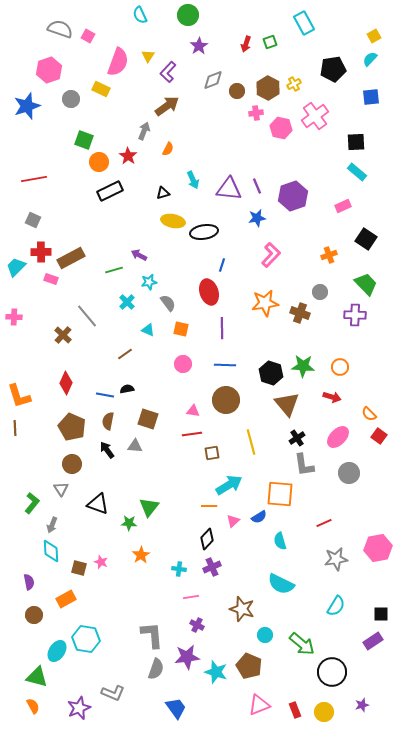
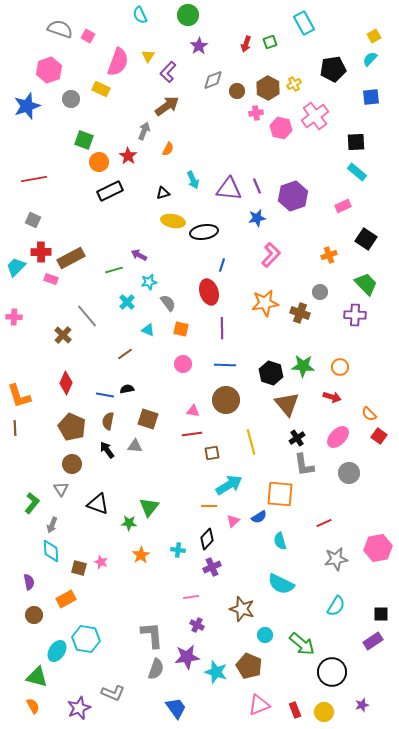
cyan cross at (179, 569): moved 1 px left, 19 px up
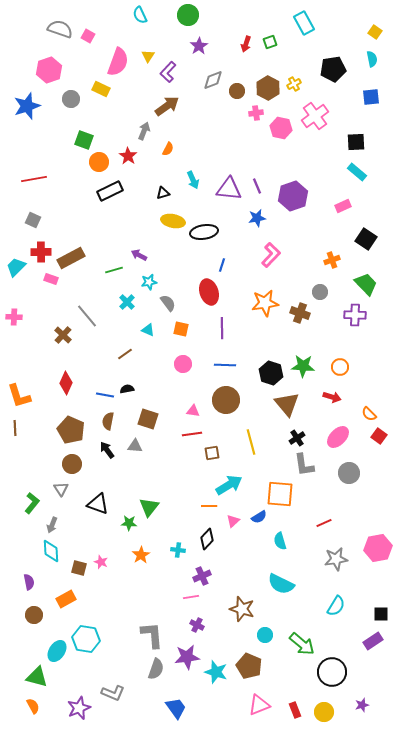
yellow square at (374, 36): moved 1 px right, 4 px up; rotated 24 degrees counterclockwise
cyan semicircle at (370, 59): moved 2 px right; rotated 126 degrees clockwise
orange cross at (329, 255): moved 3 px right, 5 px down
brown pentagon at (72, 427): moved 1 px left, 3 px down
purple cross at (212, 567): moved 10 px left, 9 px down
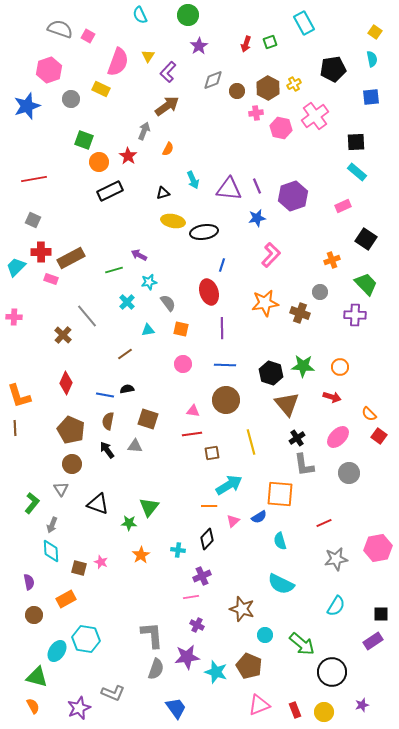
cyan triangle at (148, 330): rotated 32 degrees counterclockwise
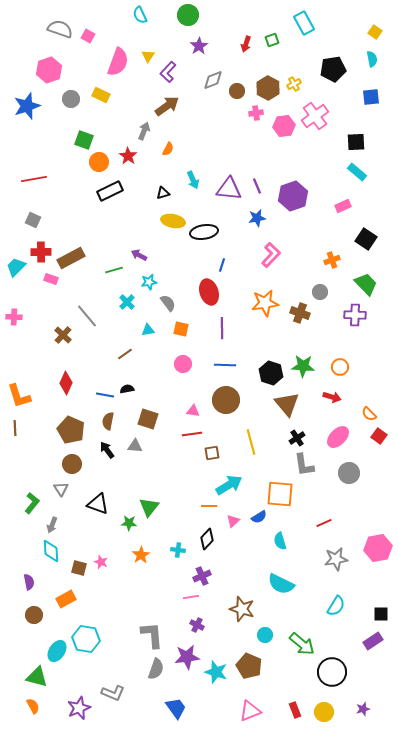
green square at (270, 42): moved 2 px right, 2 px up
yellow rectangle at (101, 89): moved 6 px down
pink hexagon at (281, 128): moved 3 px right, 2 px up; rotated 20 degrees counterclockwise
pink triangle at (259, 705): moved 9 px left, 6 px down
purple star at (362, 705): moved 1 px right, 4 px down
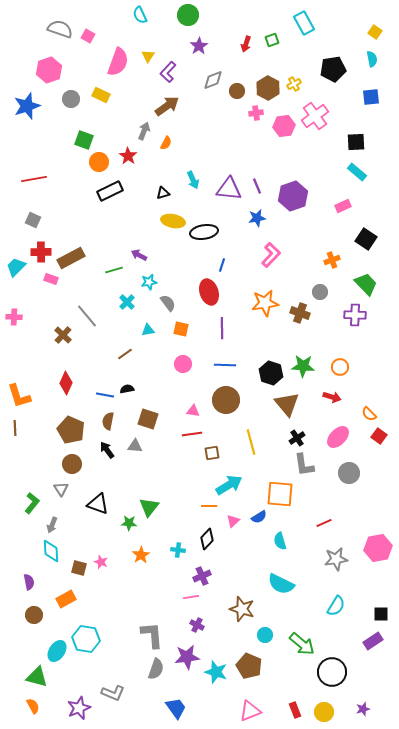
orange semicircle at (168, 149): moved 2 px left, 6 px up
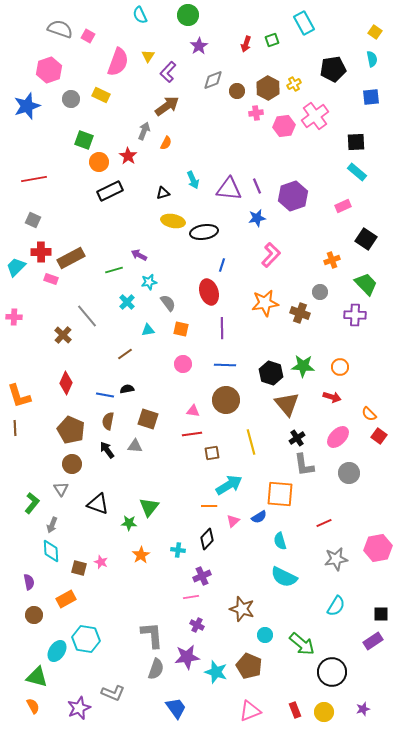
cyan semicircle at (281, 584): moved 3 px right, 7 px up
